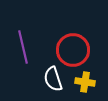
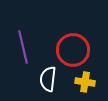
white semicircle: moved 5 px left; rotated 25 degrees clockwise
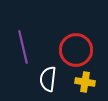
red circle: moved 3 px right
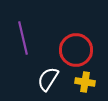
purple line: moved 9 px up
white semicircle: rotated 25 degrees clockwise
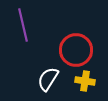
purple line: moved 13 px up
yellow cross: moved 1 px up
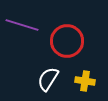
purple line: moved 1 px left; rotated 60 degrees counterclockwise
red circle: moved 9 px left, 9 px up
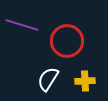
yellow cross: rotated 12 degrees counterclockwise
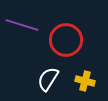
red circle: moved 1 px left, 1 px up
yellow cross: rotated 18 degrees clockwise
